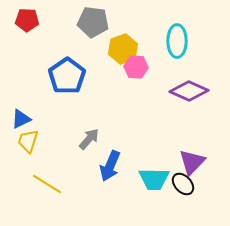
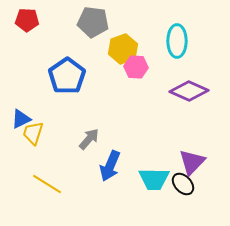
yellow trapezoid: moved 5 px right, 8 px up
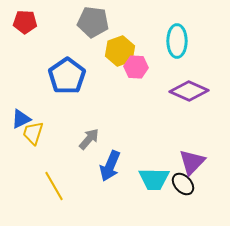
red pentagon: moved 2 px left, 2 px down
yellow hexagon: moved 3 px left, 2 px down
yellow line: moved 7 px right, 2 px down; rotated 28 degrees clockwise
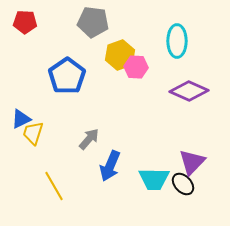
yellow hexagon: moved 4 px down
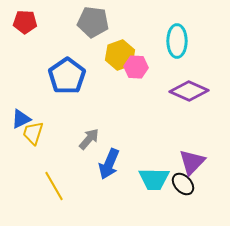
blue arrow: moved 1 px left, 2 px up
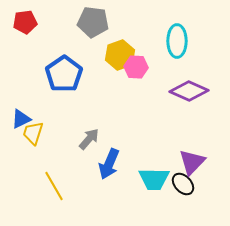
red pentagon: rotated 10 degrees counterclockwise
blue pentagon: moved 3 px left, 2 px up
